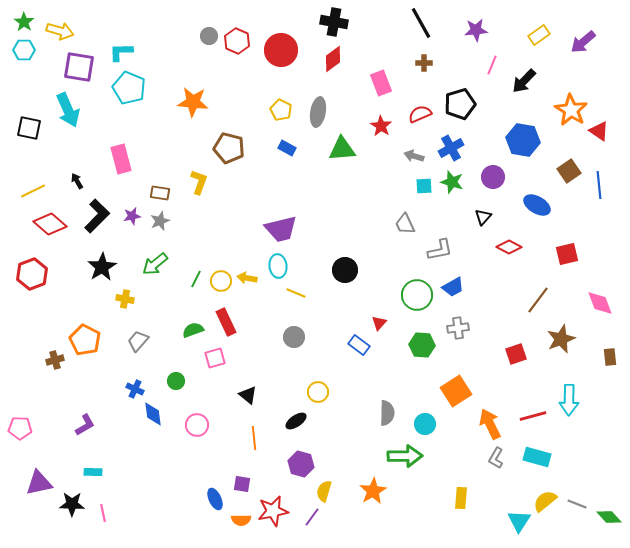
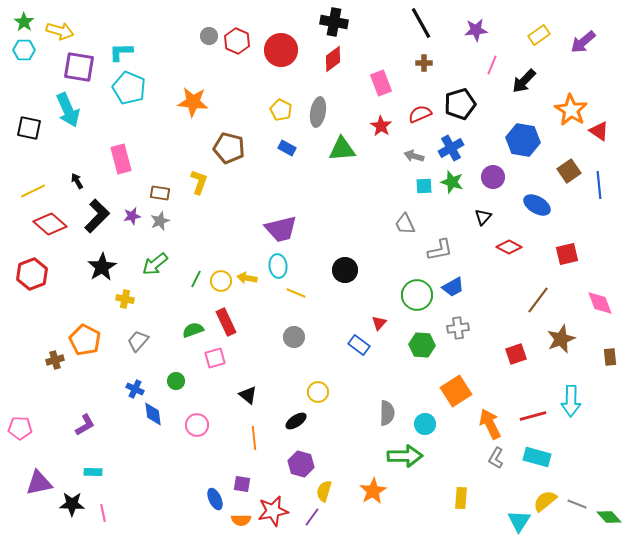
cyan arrow at (569, 400): moved 2 px right, 1 px down
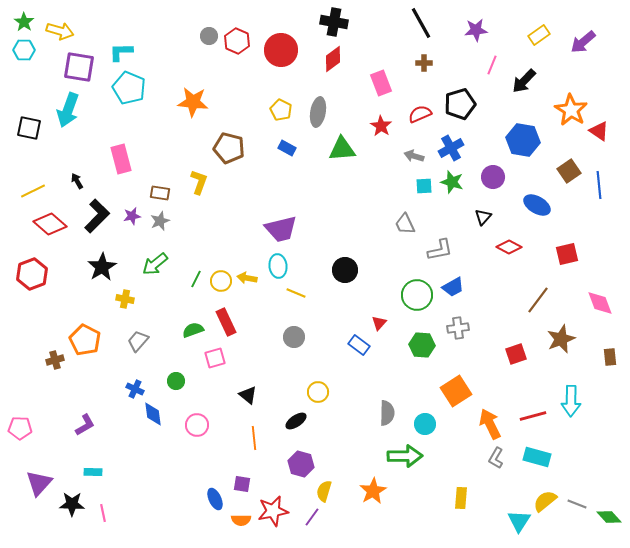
cyan arrow at (68, 110): rotated 44 degrees clockwise
purple triangle at (39, 483): rotated 36 degrees counterclockwise
